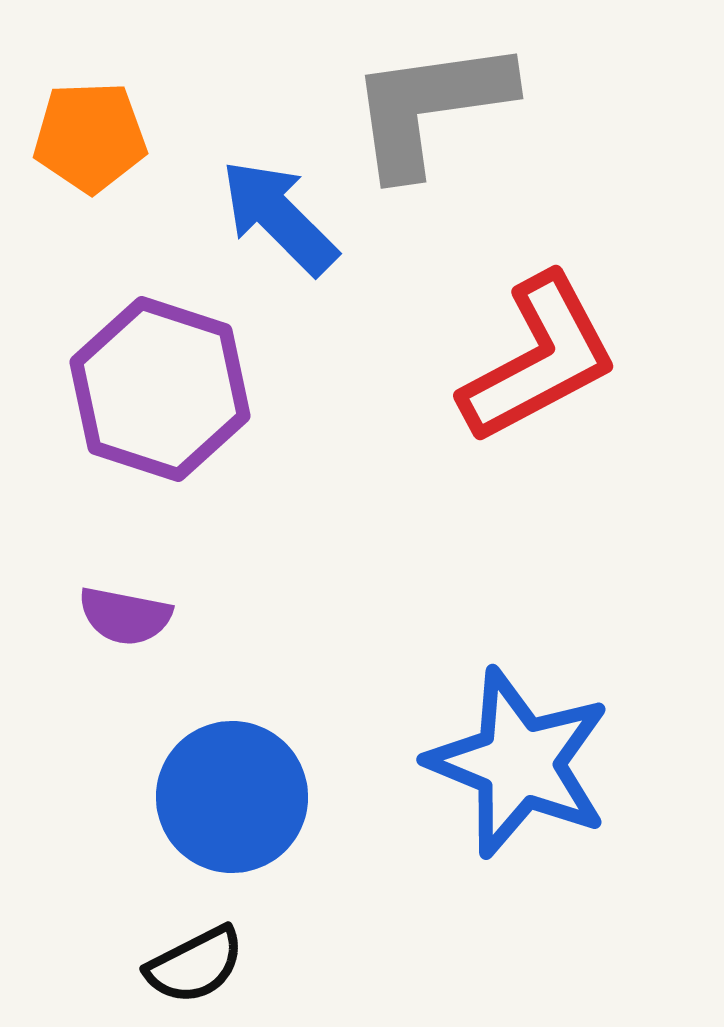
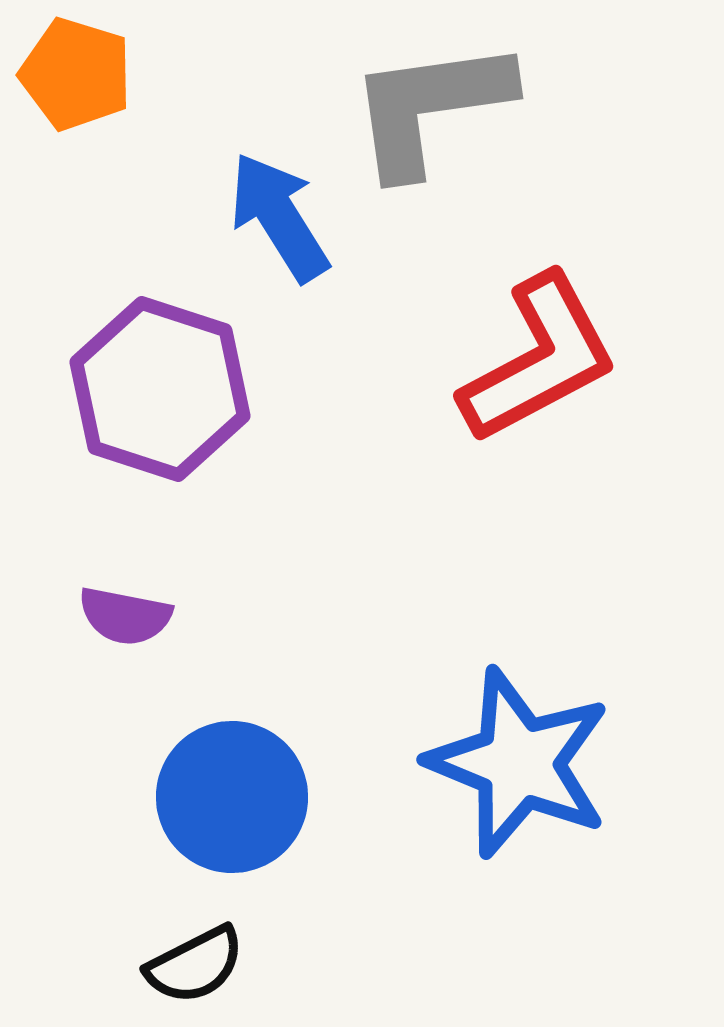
orange pentagon: moved 14 px left, 63 px up; rotated 19 degrees clockwise
blue arrow: rotated 13 degrees clockwise
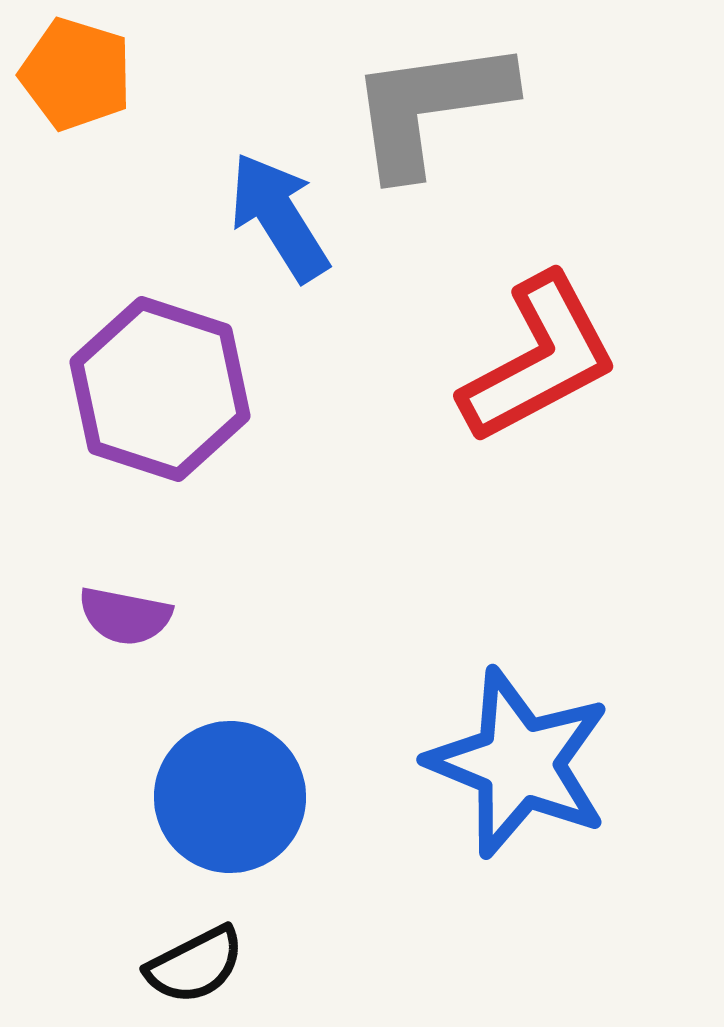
blue circle: moved 2 px left
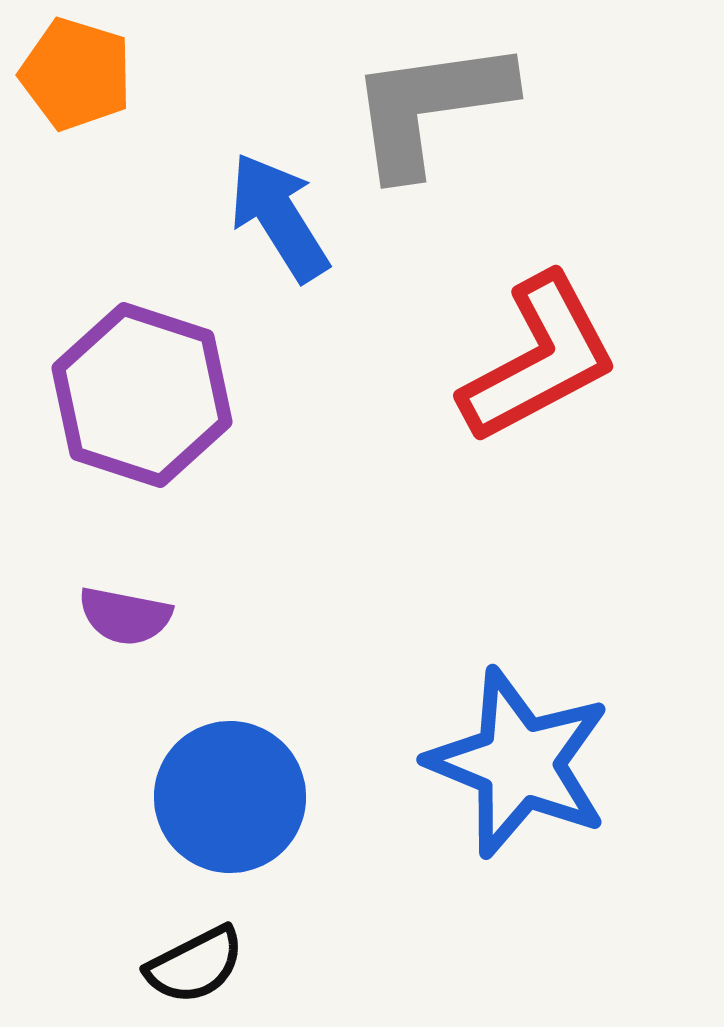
purple hexagon: moved 18 px left, 6 px down
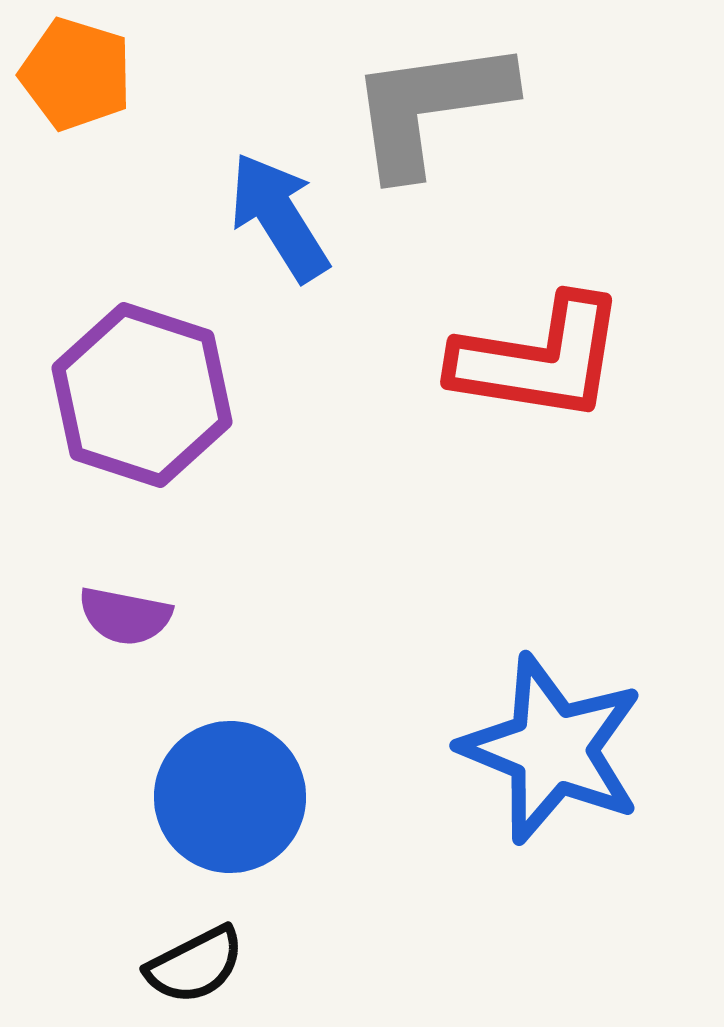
red L-shape: rotated 37 degrees clockwise
blue star: moved 33 px right, 14 px up
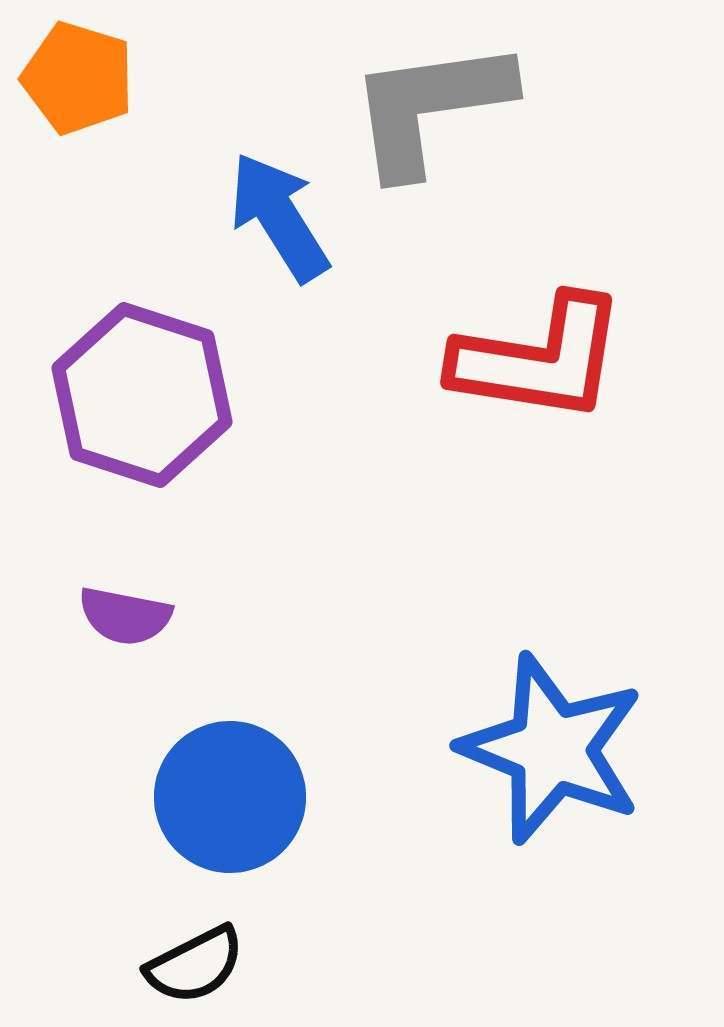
orange pentagon: moved 2 px right, 4 px down
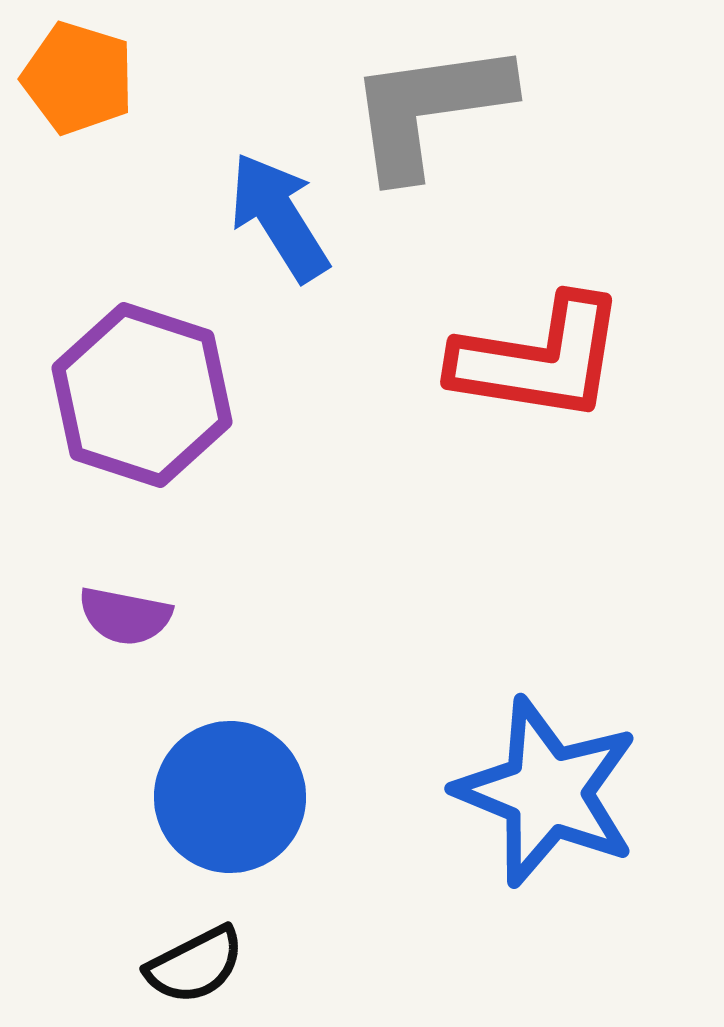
gray L-shape: moved 1 px left, 2 px down
blue star: moved 5 px left, 43 px down
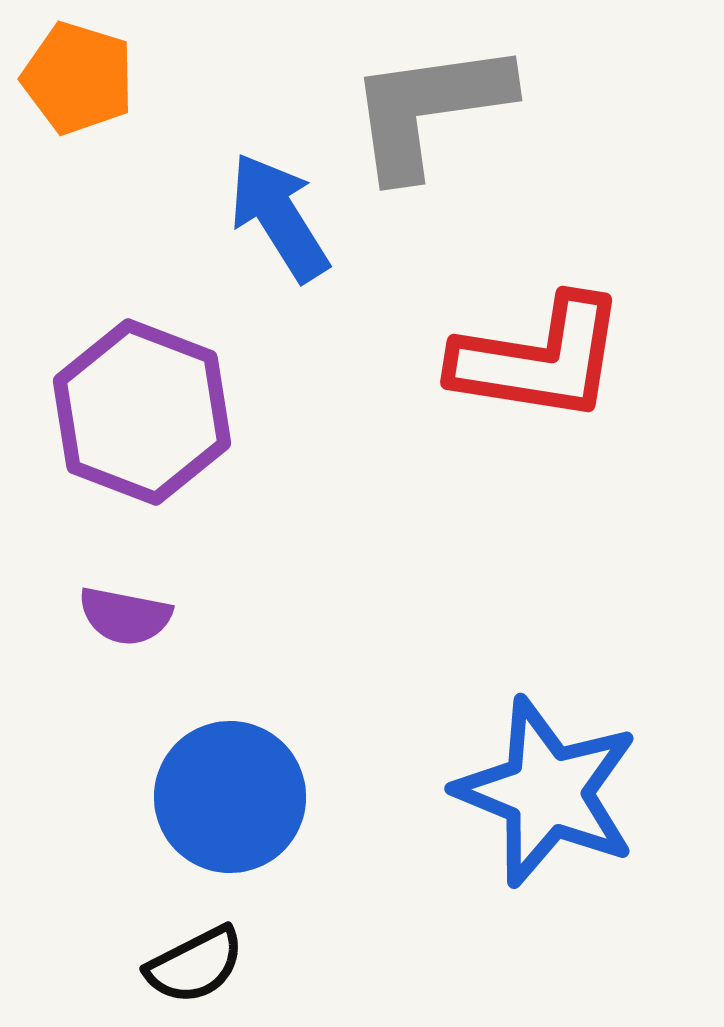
purple hexagon: moved 17 px down; rotated 3 degrees clockwise
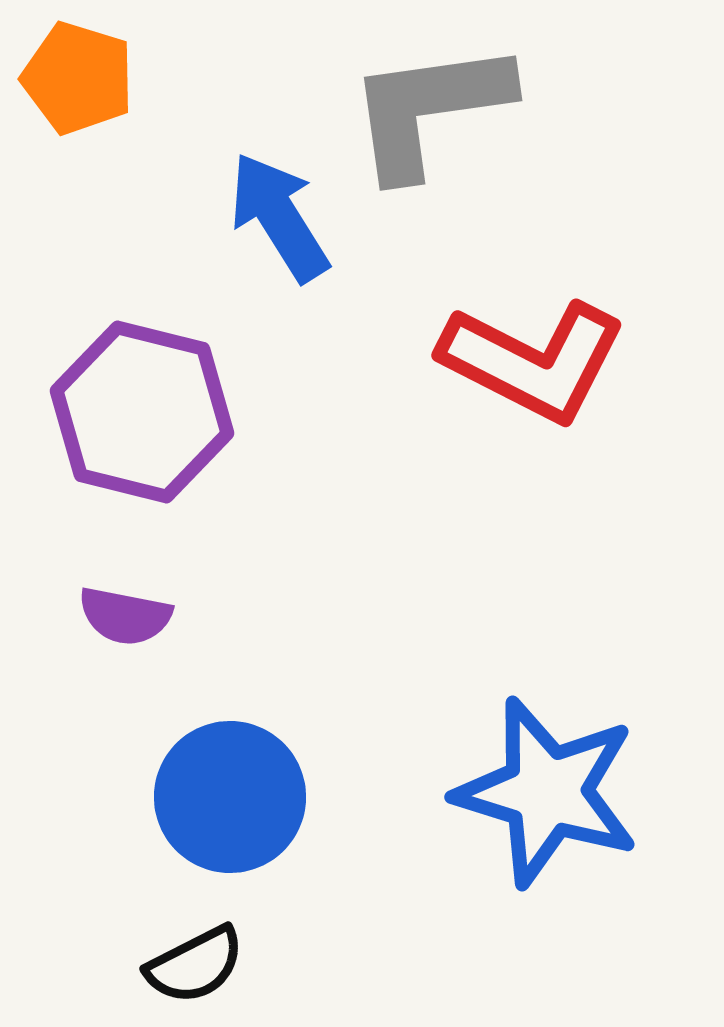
red L-shape: moved 6 px left, 2 px down; rotated 18 degrees clockwise
purple hexagon: rotated 7 degrees counterclockwise
blue star: rotated 5 degrees counterclockwise
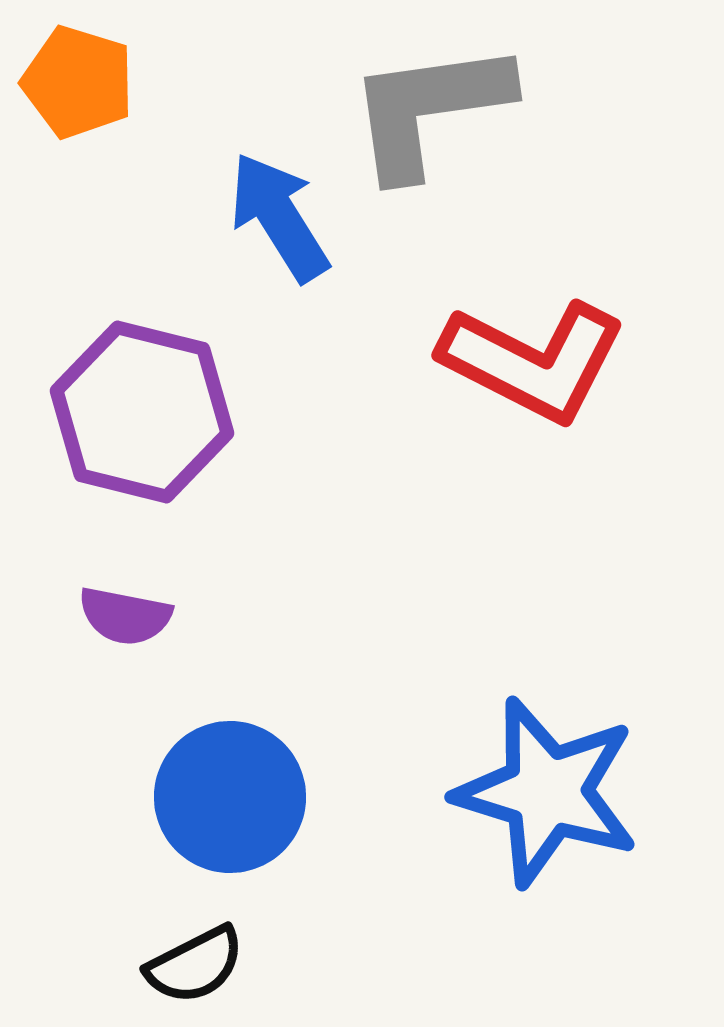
orange pentagon: moved 4 px down
